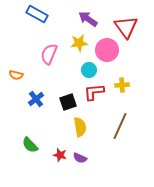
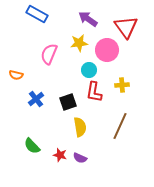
red L-shape: rotated 75 degrees counterclockwise
green semicircle: moved 2 px right, 1 px down
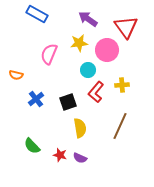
cyan circle: moved 1 px left
red L-shape: moved 2 px right; rotated 30 degrees clockwise
yellow semicircle: moved 1 px down
